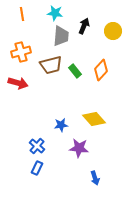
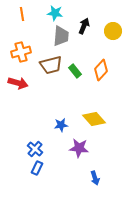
blue cross: moved 2 px left, 3 px down
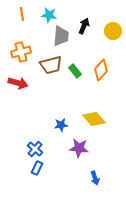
cyan star: moved 6 px left, 2 px down
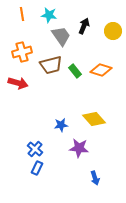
gray trapezoid: rotated 40 degrees counterclockwise
orange cross: moved 1 px right
orange diamond: rotated 65 degrees clockwise
